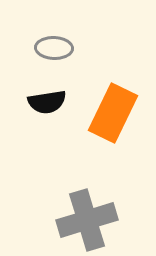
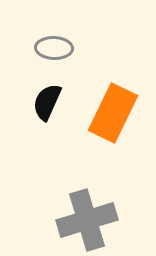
black semicircle: rotated 123 degrees clockwise
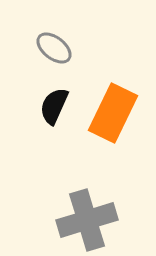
gray ellipse: rotated 36 degrees clockwise
black semicircle: moved 7 px right, 4 px down
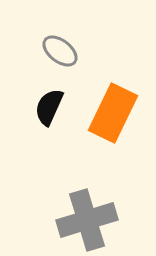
gray ellipse: moved 6 px right, 3 px down
black semicircle: moved 5 px left, 1 px down
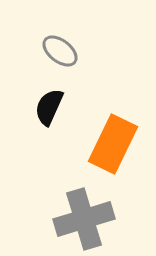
orange rectangle: moved 31 px down
gray cross: moved 3 px left, 1 px up
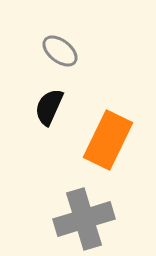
orange rectangle: moved 5 px left, 4 px up
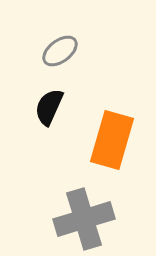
gray ellipse: rotated 75 degrees counterclockwise
orange rectangle: moved 4 px right; rotated 10 degrees counterclockwise
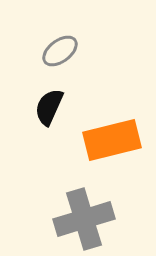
orange rectangle: rotated 60 degrees clockwise
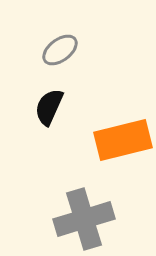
gray ellipse: moved 1 px up
orange rectangle: moved 11 px right
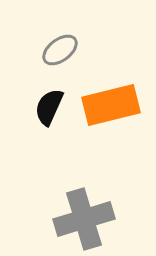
orange rectangle: moved 12 px left, 35 px up
